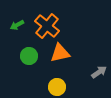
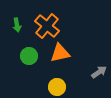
green arrow: rotated 72 degrees counterclockwise
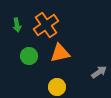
orange cross: moved 1 px left, 1 px up; rotated 15 degrees clockwise
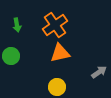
orange cross: moved 9 px right
green circle: moved 18 px left
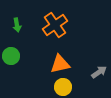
orange triangle: moved 11 px down
yellow circle: moved 6 px right
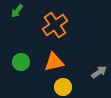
green arrow: moved 14 px up; rotated 48 degrees clockwise
green circle: moved 10 px right, 6 px down
orange triangle: moved 6 px left, 2 px up
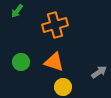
orange cross: rotated 20 degrees clockwise
orange triangle: rotated 30 degrees clockwise
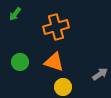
green arrow: moved 2 px left, 3 px down
orange cross: moved 1 px right, 2 px down
green circle: moved 1 px left
gray arrow: moved 1 px right, 2 px down
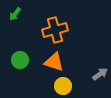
orange cross: moved 1 px left, 3 px down
green circle: moved 2 px up
yellow circle: moved 1 px up
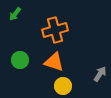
gray arrow: rotated 21 degrees counterclockwise
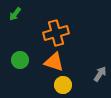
orange cross: moved 1 px right, 3 px down
yellow circle: moved 1 px up
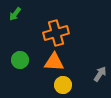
orange triangle: rotated 15 degrees counterclockwise
